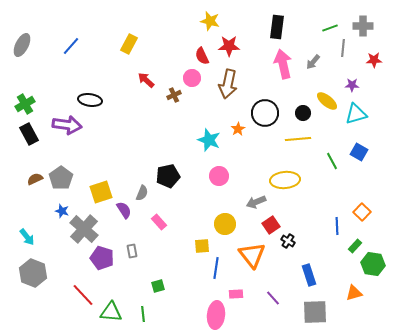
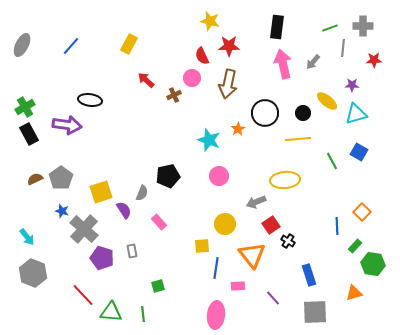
green cross at (25, 104): moved 3 px down
pink rectangle at (236, 294): moved 2 px right, 8 px up
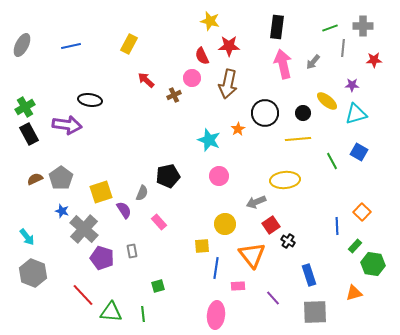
blue line at (71, 46): rotated 36 degrees clockwise
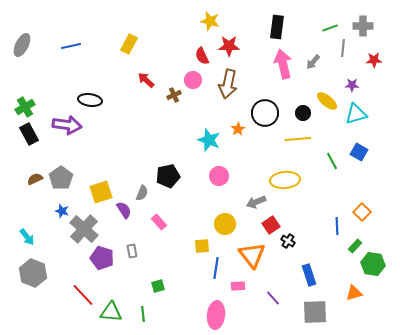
pink circle at (192, 78): moved 1 px right, 2 px down
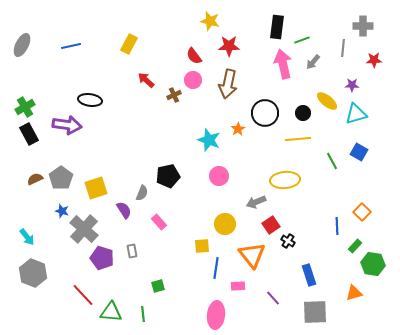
green line at (330, 28): moved 28 px left, 12 px down
red semicircle at (202, 56): moved 8 px left; rotated 12 degrees counterclockwise
yellow square at (101, 192): moved 5 px left, 4 px up
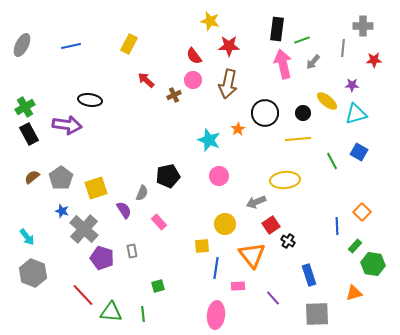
black rectangle at (277, 27): moved 2 px down
brown semicircle at (35, 179): moved 3 px left, 2 px up; rotated 14 degrees counterclockwise
gray square at (315, 312): moved 2 px right, 2 px down
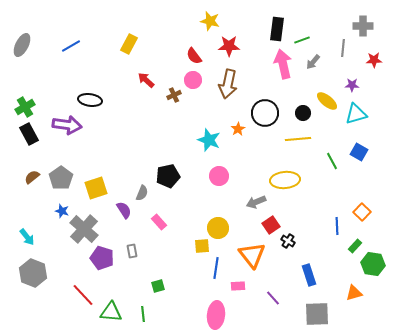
blue line at (71, 46): rotated 18 degrees counterclockwise
yellow circle at (225, 224): moved 7 px left, 4 px down
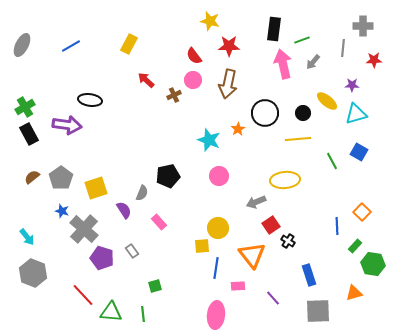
black rectangle at (277, 29): moved 3 px left
gray rectangle at (132, 251): rotated 24 degrees counterclockwise
green square at (158, 286): moved 3 px left
gray square at (317, 314): moved 1 px right, 3 px up
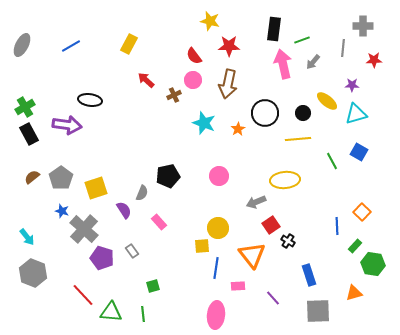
cyan star at (209, 140): moved 5 px left, 17 px up
green square at (155, 286): moved 2 px left
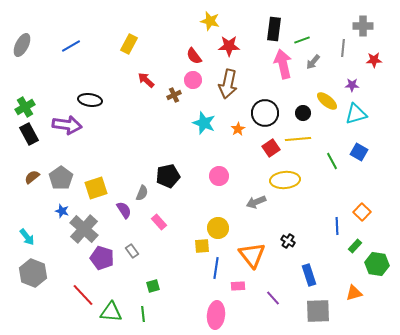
red square at (271, 225): moved 77 px up
green hexagon at (373, 264): moved 4 px right
